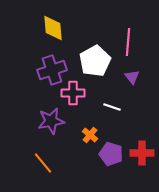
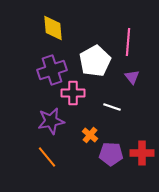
purple pentagon: rotated 15 degrees counterclockwise
orange line: moved 4 px right, 6 px up
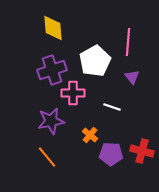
red cross: moved 2 px up; rotated 15 degrees clockwise
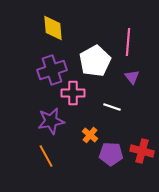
orange line: moved 1 px left, 1 px up; rotated 10 degrees clockwise
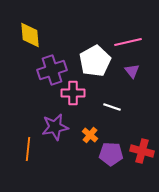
yellow diamond: moved 23 px left, 7 px down
pink line: rotated 72 degrees clockwise
purple triangle: moved 6 px up
purple star: moved 4 px right, 6 px down
orange line: moved 18 px left, 7 px up; rotated 35 degrees clockwise
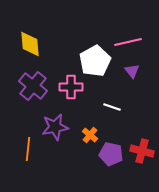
yellow diamond: moved 9 px down
purple cross: moved 19 px left, 16 px down; rotated 32 degrees counterclockwise
pink cross: moved 2 px left, 6 px up
purple pentagon: rotated 10 degrees clockwise
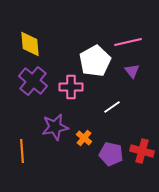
purple cross: moved 5 px up
white line: rotated 54 degrees counterclockwise
orange cross: moved 6 px left, 3 px down
orange line: moved 6 px left, 2 px down; rotated 10 degrees counterclockwise
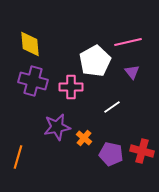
purple triangle: moved 1 px down
purple cross: rotated 24 degrees counterclockwise
purple star: moved 2 px right
orange line: moved 4 px left, 6 px down; rotated 20 degrees clockwise
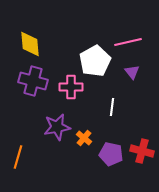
white line: rotated 48 degrees counterclockwise
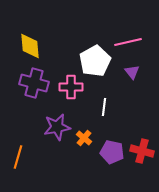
yellow diamond: moved 2 px down
purple cross: moved 1 px right, 2 px down
white line: moved 8 px left
purple pentagon: moved 1 px right, 2 px up
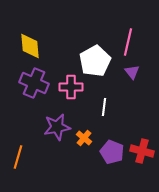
pink line: rotated 64 degrees counterclockwise
purple cross: rotated 8 degrees clockwise
purple pentagon: rotated 10 degrees clockwise
